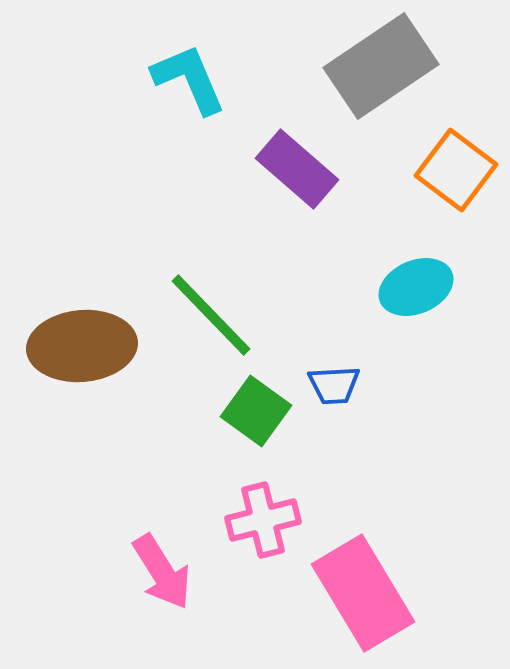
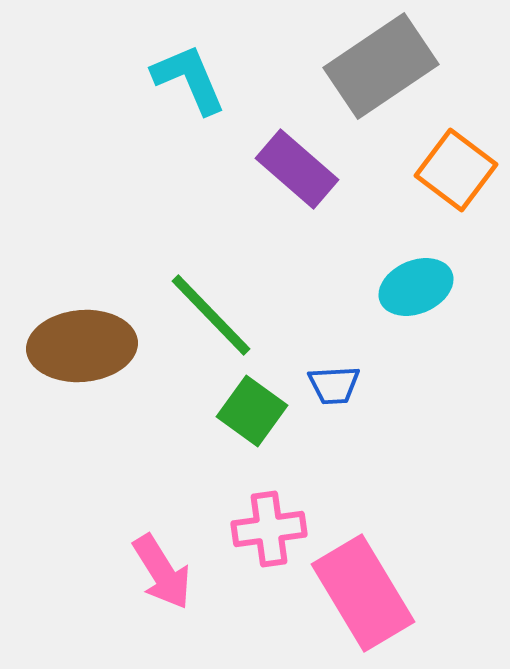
green square: moved 4 px left
pink cross: moved 6 px right, 9 px down; rotated 6 degrees clockwise
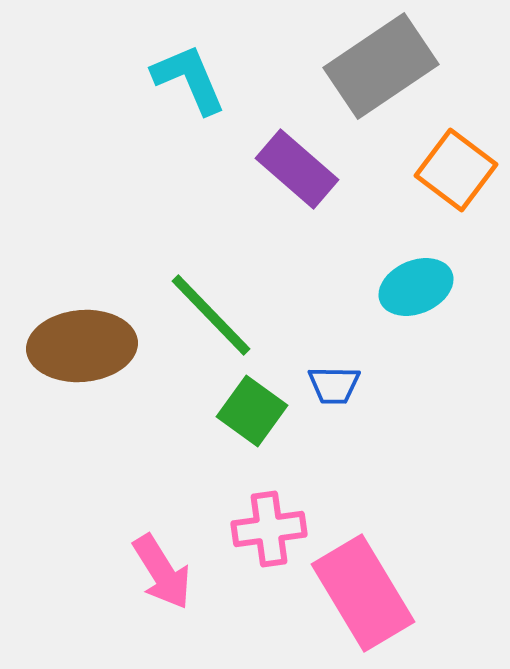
blue trapezoid: rotated 4 degrees clockwise
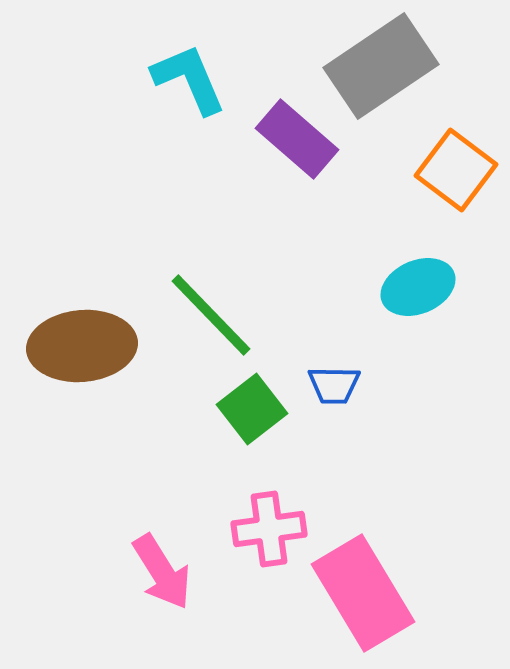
purple rectangle: moved 30 px up
cyan ellipse: moved 2 px right
green square: moved 2 px up; rotated 16 degrees clockwise
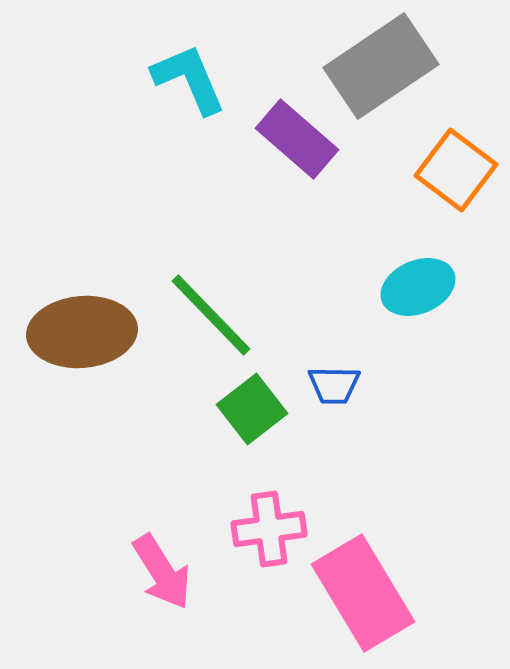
brown ellipse: moved 14 px up
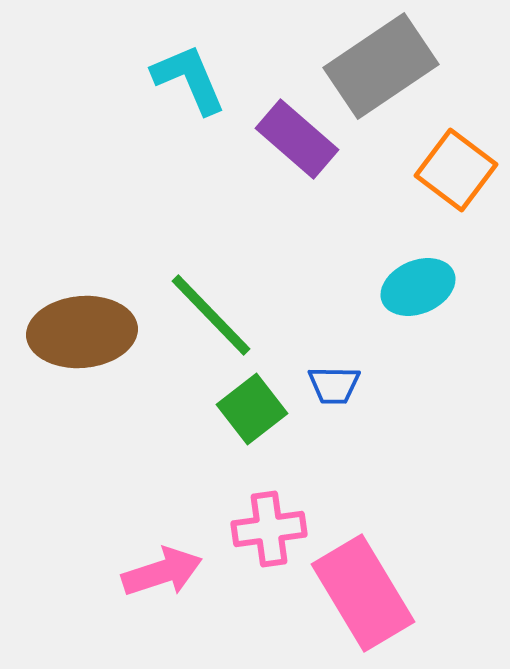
pink arrow: rotated 76 degrees counterclockwise
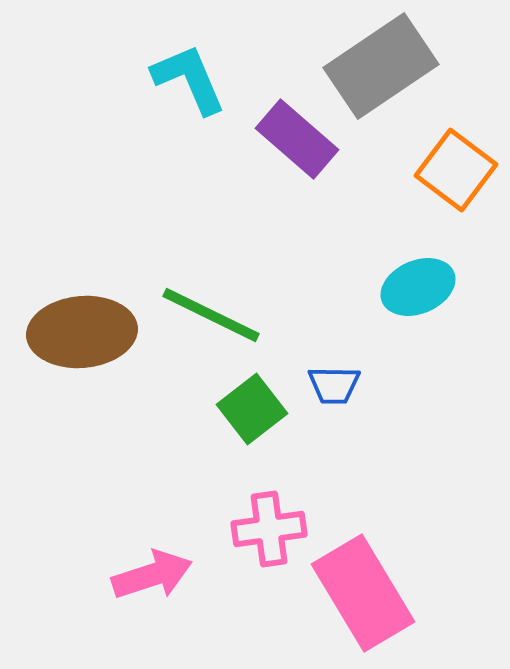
green line: rotated 20 degrees counterclockwise
pink arrow: moved 10 px left, 3 px down
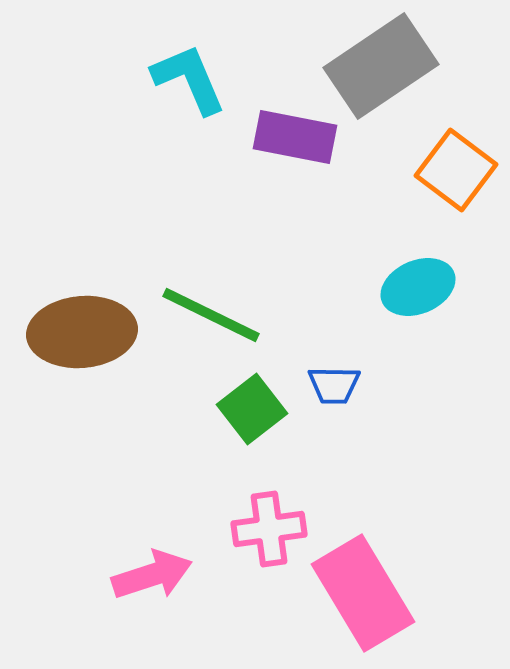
purple rectangle: moved 2 px left, 2 px up; rotated 30 degrees counterclockwise
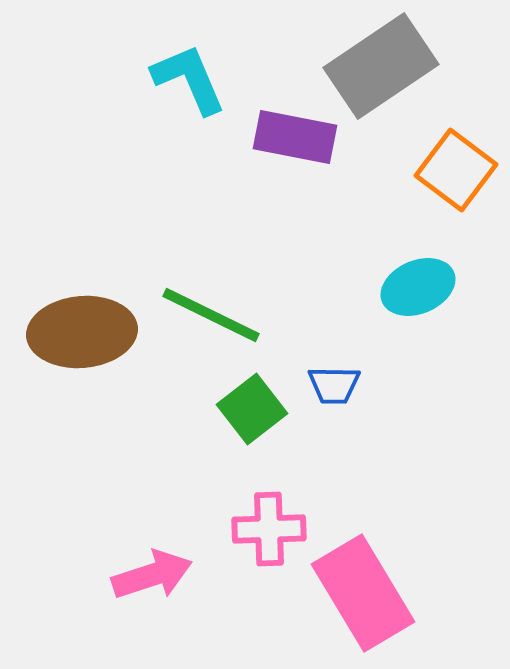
pink cross: rotated 6 degrees clockwise
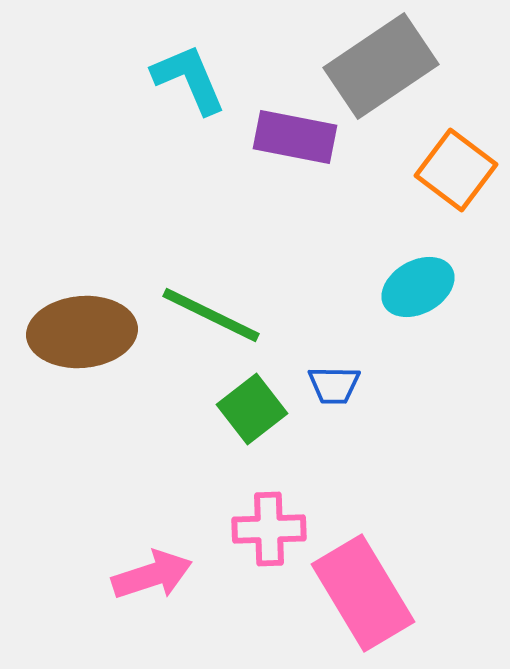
cyan ellipse: rotated 6 degrees counterclockwise
